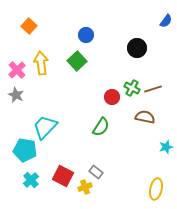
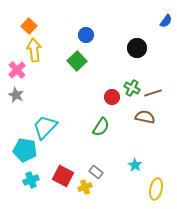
yellow arrow: moved 7 px left, 13 px up
brown line: moved 4 px down
cyan star: moved 31 px left, 18 px down; rotated 24 degrees counterclockwise
cyan cross: rotated 21 degrees clockwise
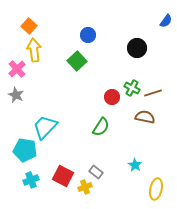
blue circle: moved 2 px right
pink cross: moved 1 px up
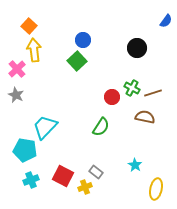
blue circle: moved 5 px left, 5 px down
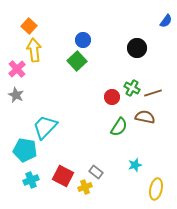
green semicircle: moved 18 px right
cyan star: rotated 24 degrees clockwise
